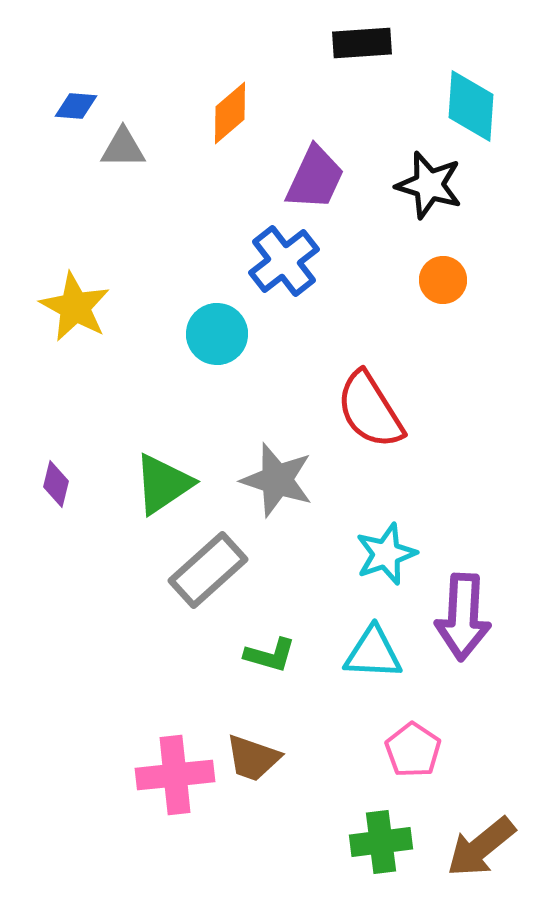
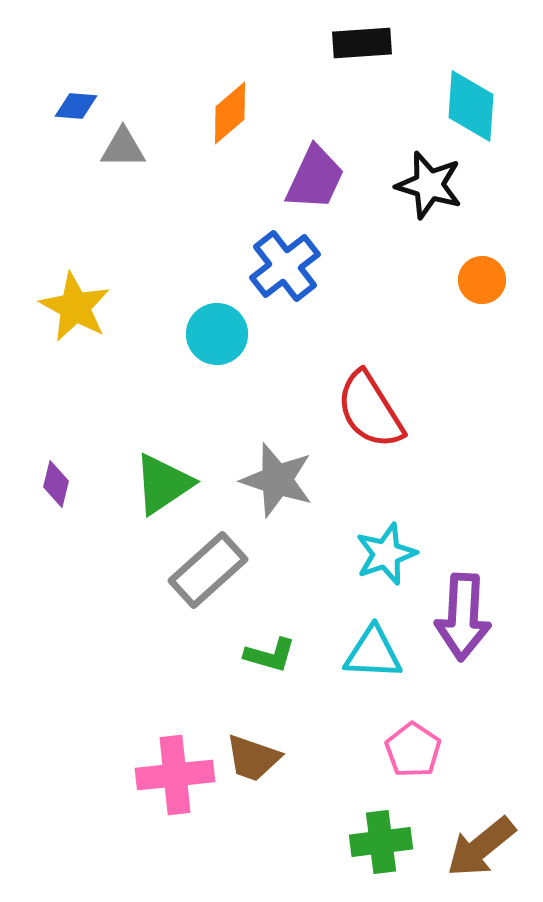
blue cross: moved 1 px right, 5 px down
orange circle: moved 39 px right
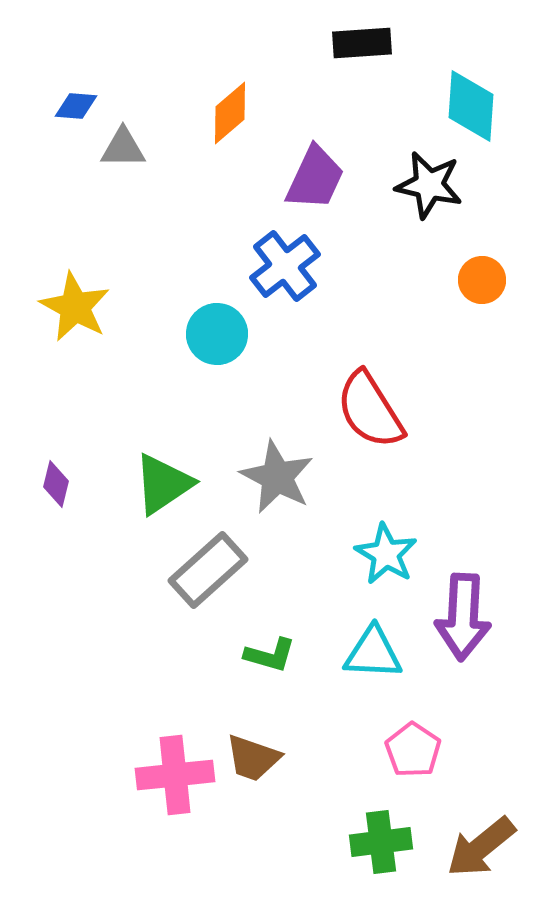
black star: rotated 4 degrees counterclockwise
gray star: moved 3 px up; rotated 10 degrees clockwise
cyan star: rotated 22 degrees counterclockwise
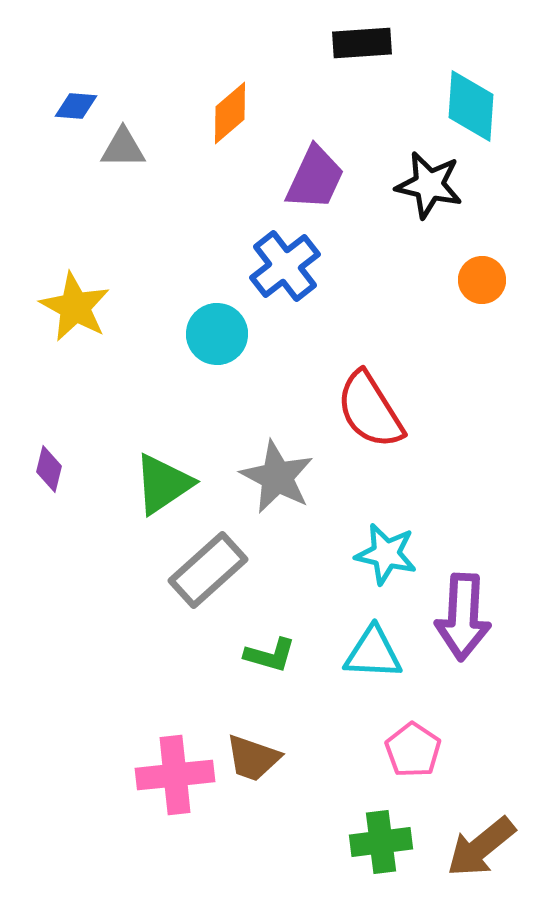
purple diamond: moved 7 px left, 15 px up
cyan star: rotated 18 degrees counterclockwise
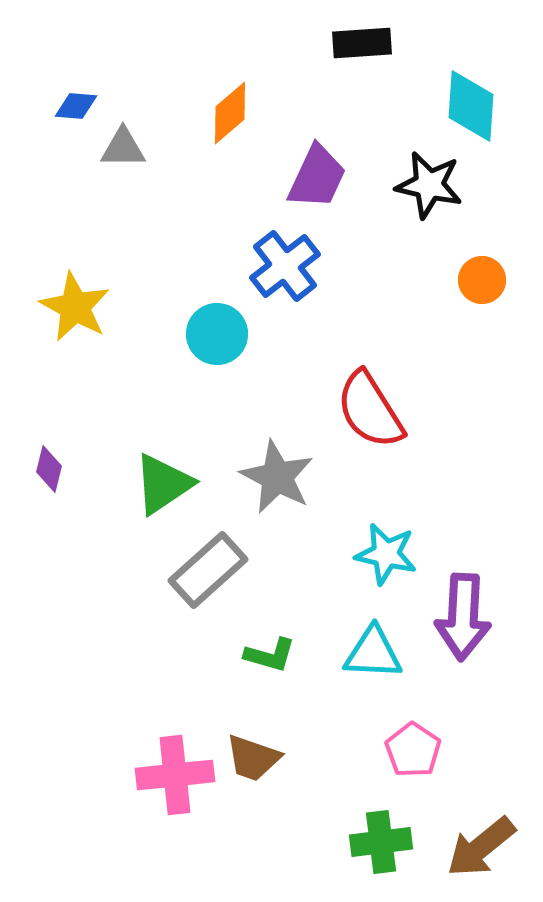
purple trapezoid: moved 2 px right, 1 px up
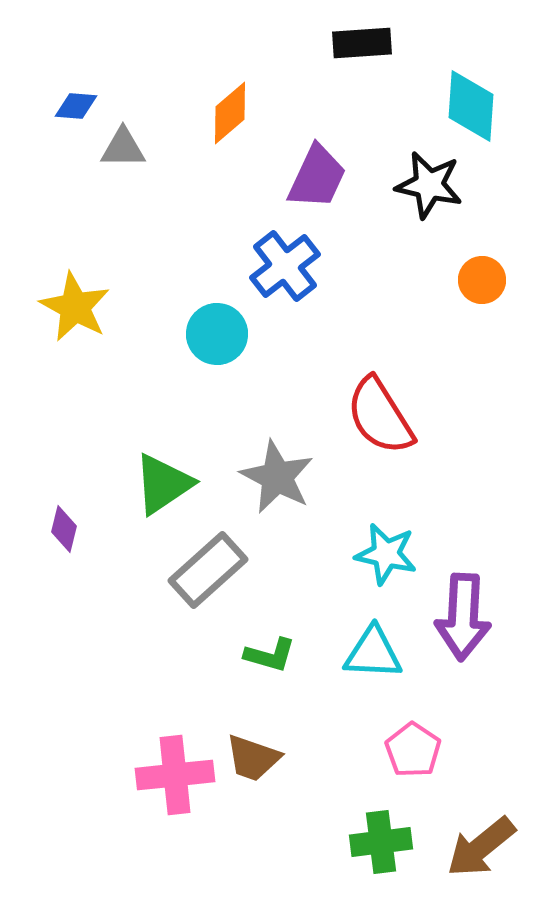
red semicircle: moved 10 px right, 6 px down
purple diamond: moved 15 px right, 60 px down
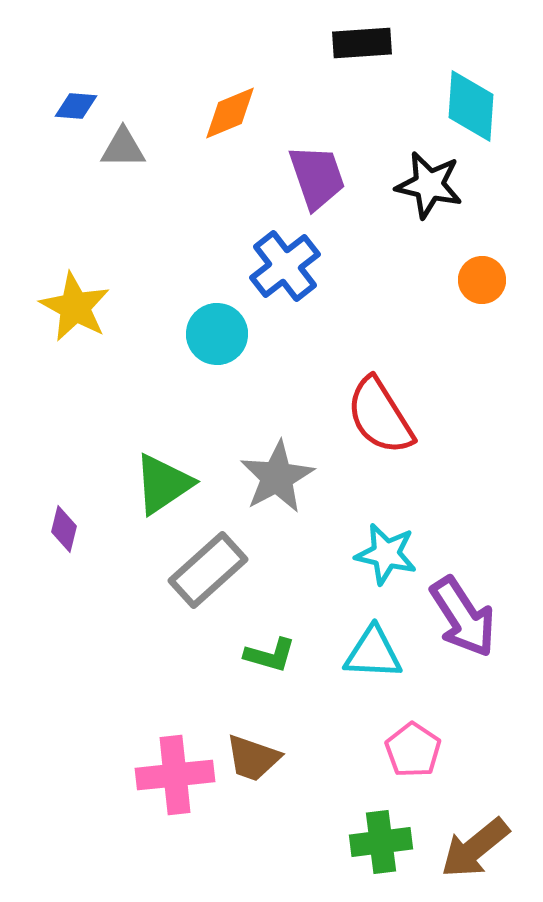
orange diamond: rotated 18 degrees clockwise
purple trapezoid: rotated 44 degrees counterclockwise
gray star: rotated 16 degrees clockwise
purple arrow: rotated 36 degrees counterclockwise
brown arrow: moved 6 px left, 1 px down
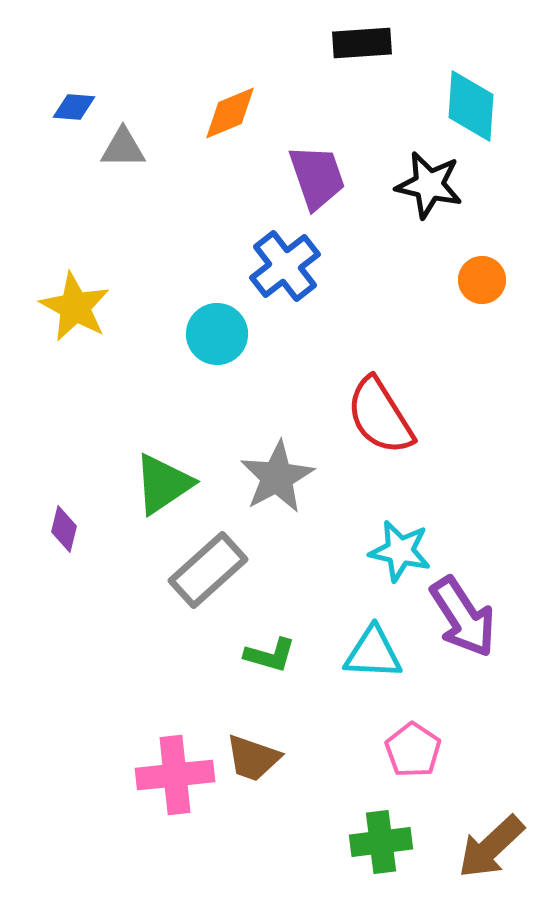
blue diamond: moved 2 px left, 1 px down
cyan star: moved 14 px right, 3 px up
brown arrow: moved 16 px right, 1 px up; rotated 4 degrees counterclockwise
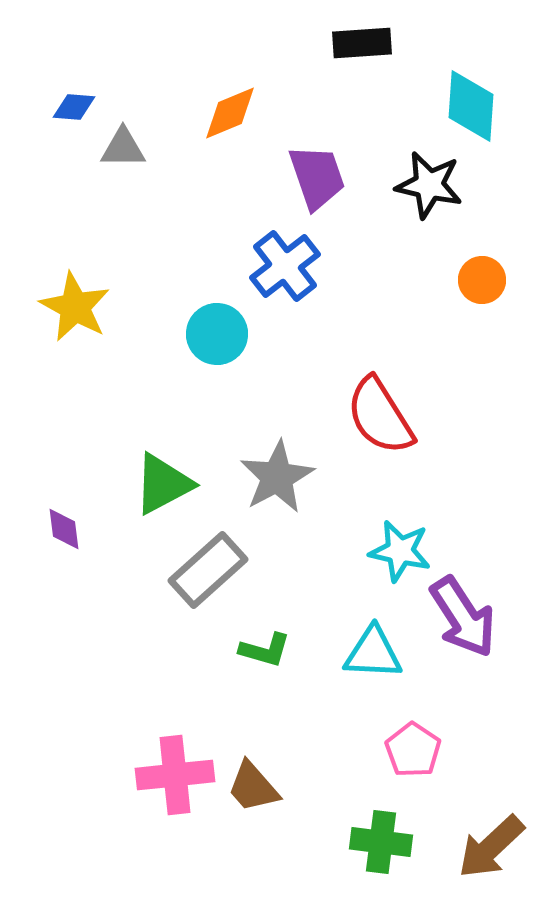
green triangle: rotated 6 degrees clockwise
purple diamond: rotated 21 degrees counterclockwise
green L-shape: moved 5 px left, 5 px up
brown trapezoid: moved 29 px down; rotated 30 degrees clockwise
green cross: rotated 14 degrees clockwise
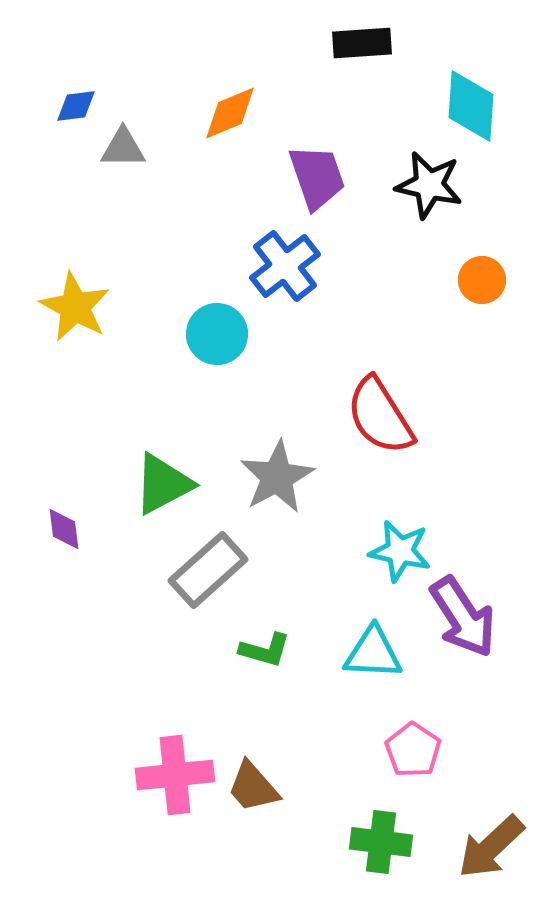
blue diamond: moved 2 px right, 1 px up; rotated 12 degrees counterclockwise
